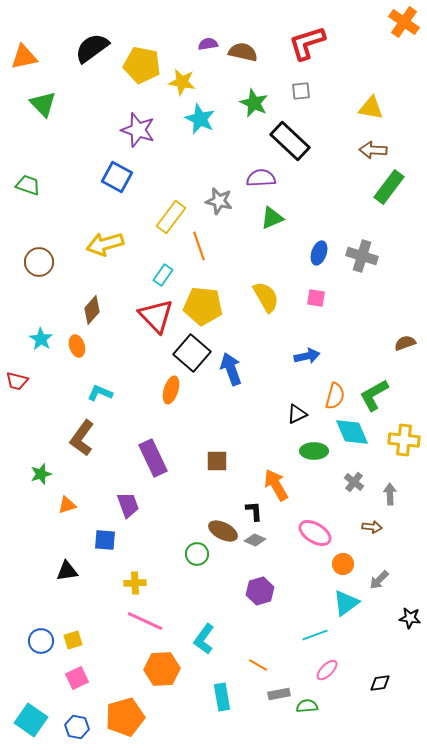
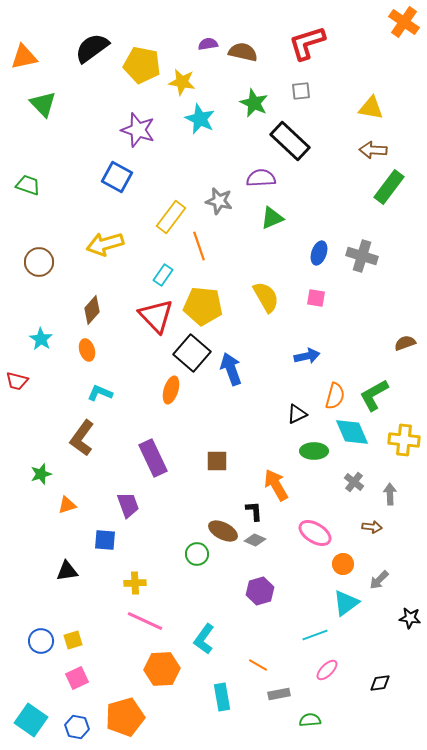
orange ellipse at (77, 346): moved 10 px right, 4 px down
green semicircle at (307, 706): moved 3 px right, 14 px down
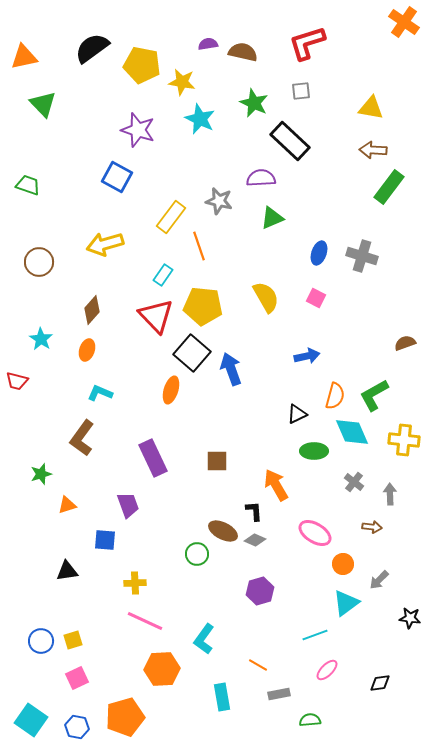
pink square at (316, 298): rotated 18 degrees clockwise
orange ellipse at (87, 350): rotated 35 degrees clockwise
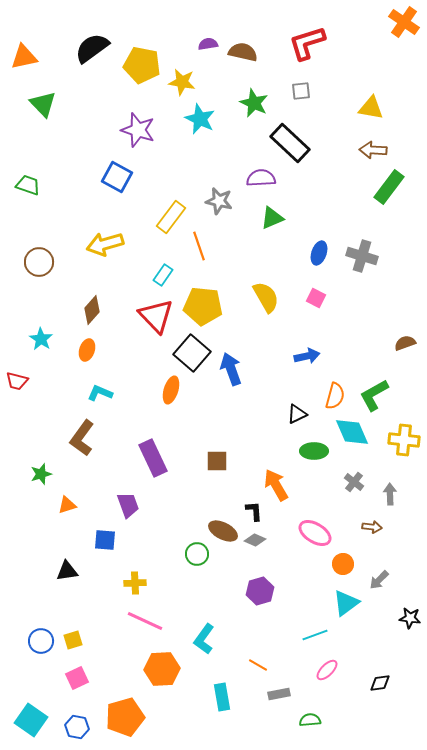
black rectangle at (290, 141): moved 2 px down
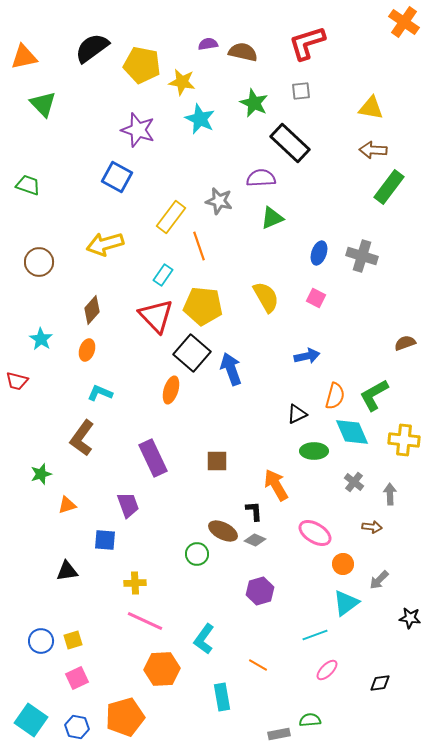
gray rectangle at (279, 694): moved 40 px down
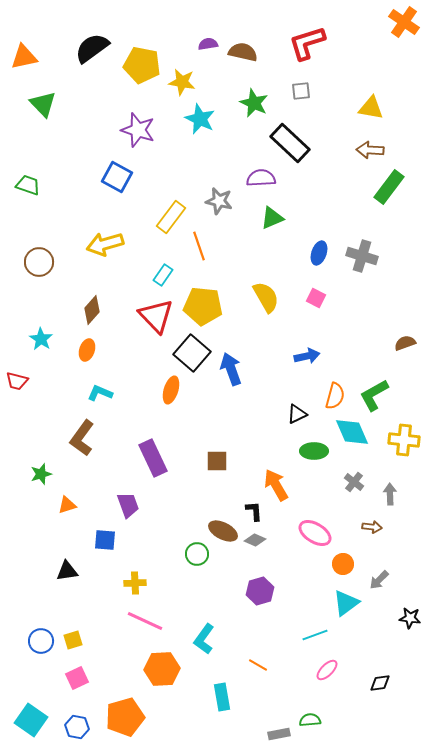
brown arrow at (373, 150): moved 3 px left
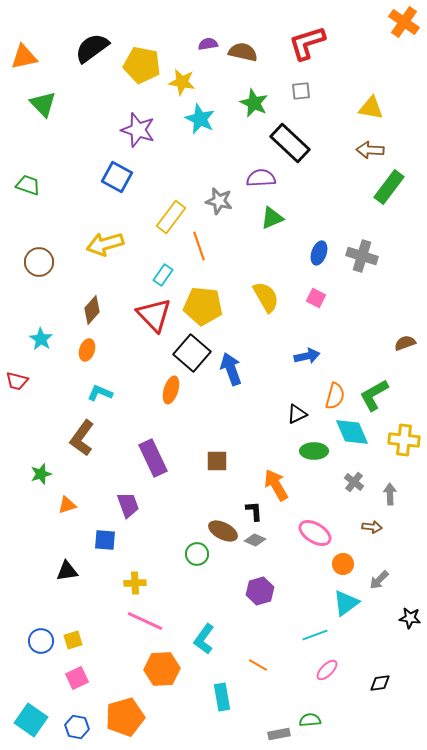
red triangle at (156, 316): moved 2 px left, 1 px up
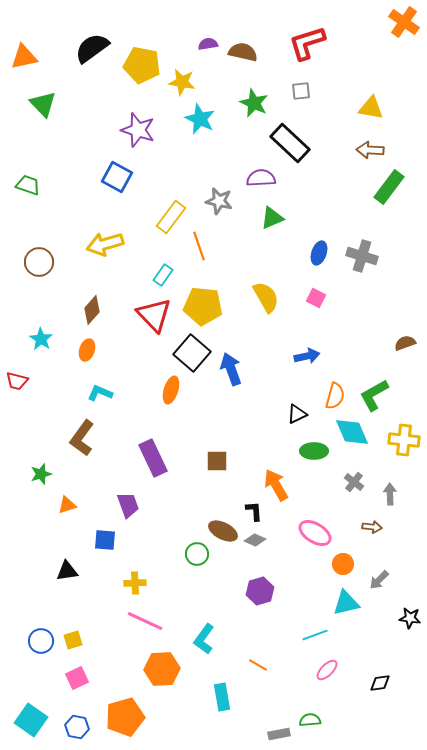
cyan triangle at (346, 603): rotated 24 degrees clockwise
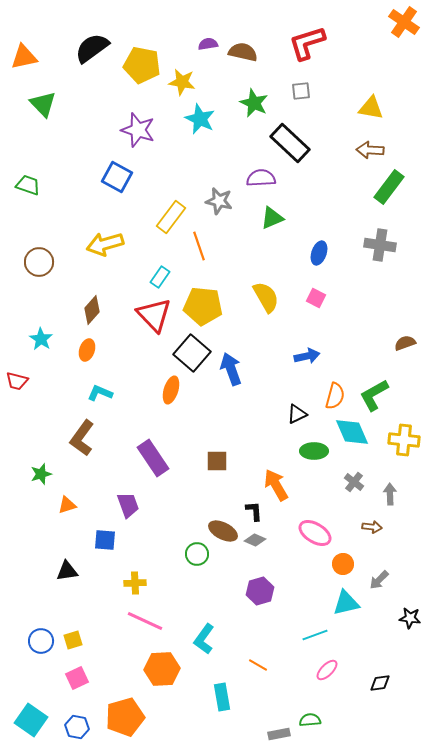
gray cross at (362, 256): moved 18 px right, 11 px up; rotated 8 degrees counterclockwise
cyan rectangle at (163, 275): moved 3 px left, 2 px down
purple rectangle at (153, 458): rotated 9 degrees counterclockwise
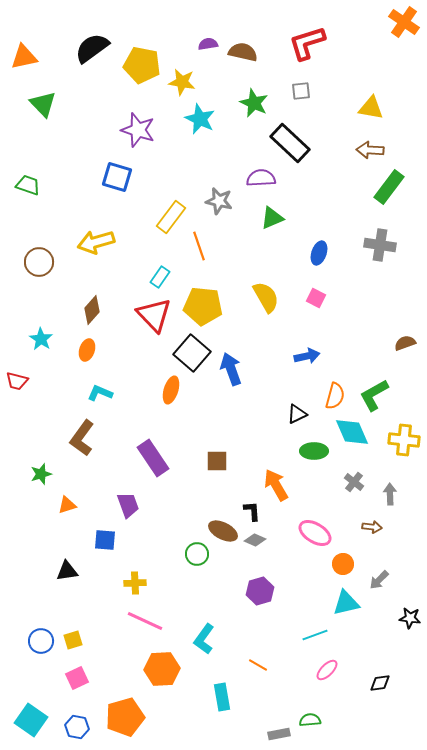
blue square at (117, 177): rotated 12 degrees counterclockwise
yellow arrow at (105, 244): moved 9 px left, 2 px up
black L-shape at (254, 511): moved 2 px left
